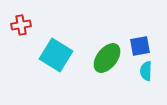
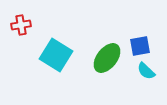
cyan semicircle: rotated 48 degrees counterclockwise
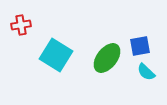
cyan semicircle: moved 1 px down
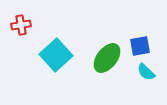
cyan square: rotated 16 degrees clockwise
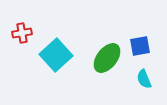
red cross: moved 1 px right, 8 px down
cyan semicircle: moved 2 px left, 7 px down; rotated 24 degrees clockwise
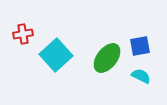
red cross: moved 1 px right, 1 px down
cyan semicircle: moved 3 px left, 3 px up; rotated 138 degrees clockwise
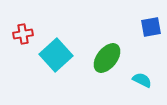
blue square: moved 11 px right, 19 px up
cyan semicircle: moved 1 px right, 4 px down
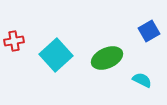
blue square: moved 2 px left, 4 px down; rotated 20 degrees counterclockwise
red cross: moved 9 px left, 7 px down
green ellipse: rotated 28 degrees clockwise
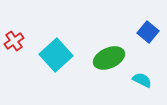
blue square: moved 1 px left, 1 px down; rotated 20 degrees counterclockwise
red cross: rotated 24 degrees counterclockwise
green ellipse: moved 2 px right
